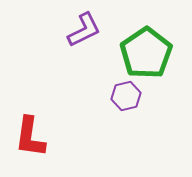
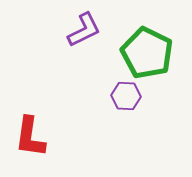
green pentagon: moved 1 px right; rotated 12 degrees counterclockwise
purple hexagon: rotated 16 degrees clockwise
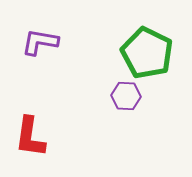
purple L-shape: moved 44 px left, 12 px down; rotated 144 degrees counterclockwise
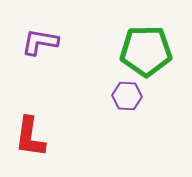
green pentagon: moved 1 px left, 2 px up; rotated 27 degrees counterclockwise
purple hexagon: moved 1 px right
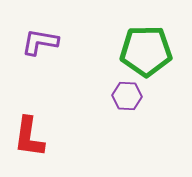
red L-shape: moved 1 px left
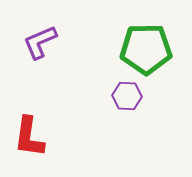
purple L-shape: rotated 33 degrees counterclockwise
green pentagon: moved 2 px up
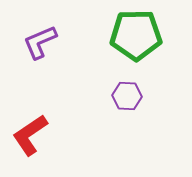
green pentagon: moved 10 px left, 14 px up
red L-shape: moved 1 px right, 2 px up; rotated 48 degrees clockwise
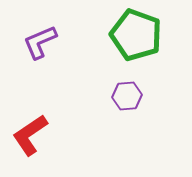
green pentagon: rotated 21 degrees clockwise
purple hexagon: rotated 8 degrees counterclockwise
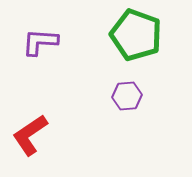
purple L-shape: rotated 27 degrees clockwise
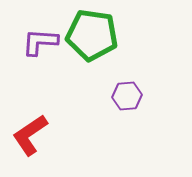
green pentagon: moved 44 px left; rotated 12 degrees counterclockwise
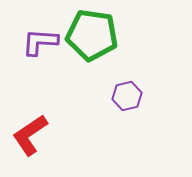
purple hexagon: rotated 8 degrees counterclockwise
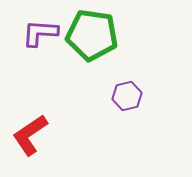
purple L-shape: moved 9 px up
